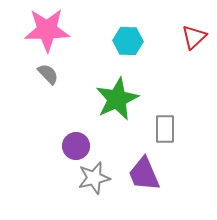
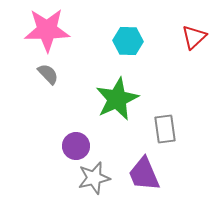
gray rectangle: rotated 8 degrees counterclockwise
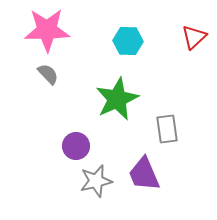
gray rectangle: moved 2 px right
gray star: moved 2 px right, 3 px down
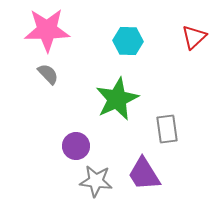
purple trapezoid: rotated 9 degrees counterclockwise
gray star: rotated 20 degrees clockwise
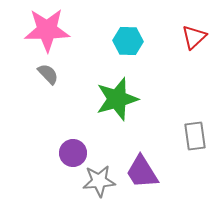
green star: rotated 9 degrees clockwise
gray rectangle: moved 28 px right, 7 px down
purple circle: moved 3 px left, 7 px down
purple trapezoid: moved 2 px left, 2 px up
gray star: moved 3 px right; rotated 12 degrees counterclockwise
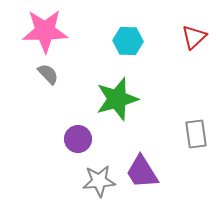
pink star: moved 2 px left, 1 px down
gray rectangle: moved 1 px right, 2 px up
purple circle: moved 5 px right, 14 px up
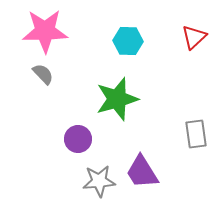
gray semicircle: moved 5 px left
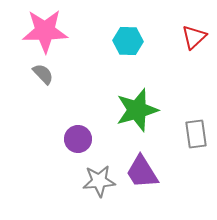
green star: moved 20 px right, 11 px down
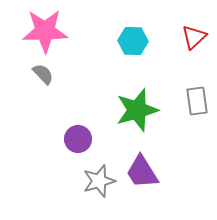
cyan hexagon: moved 5 px right
gray rectangle: moved 1 px right, 33 px up
gray star: rotated 12 degrees counterclockwise
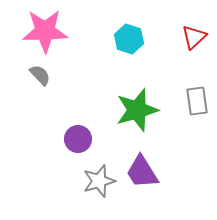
cyan hexagon: moved 4 px left, 2 px up; rotated 16 degrees clockwise
gray semicircle: moved 3 px left, 1 px down
